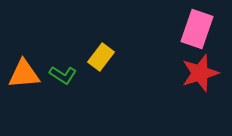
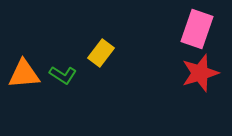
yellow rectangle: moved 4 px up
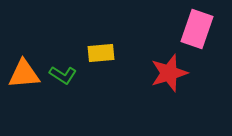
yellow rectangle: rotated 48 degrees clockwise
red star: moved 31 px left
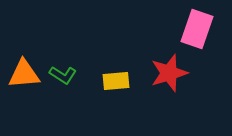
yellow rectangle: moved 15 px right, 28 px down
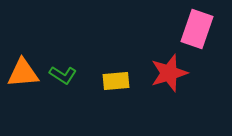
orange triangle: moved 1 px left, 1 px up
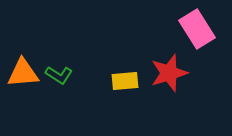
pink rectangle: rotated 51 degrees counterclockwise
green L-shape: moved 4 px left
yellow rectangle: moved 9 px right
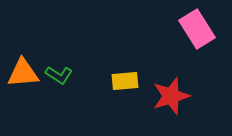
red star: moved 2 px right, 23 px down
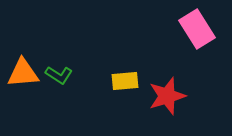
red star: moved 4 px left
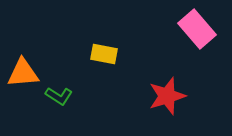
pink rectangle: rotated 9 degrees counterclockwise
green L-shape: moved 21 px down
yellow rectangle: moved 21 px left, 27 px up; rotated 16 degrees clockwise
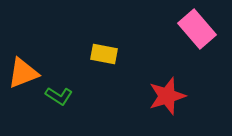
orange triangle: rotated 16 degrees counterclockwise
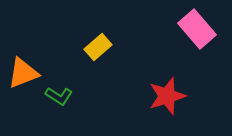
yellow rectangle: moved 6 px left, 7 px up; rotated 52 degrees counterclockwise
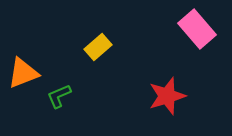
green L-shape: rotated 124 degrees clockwise
